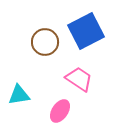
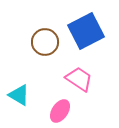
cyan triangle: rotated 40 degrees clockwise
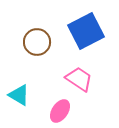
brown circle: moved 8 px left
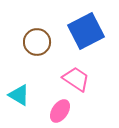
pink trapezoid: moved 3 px left
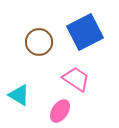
blue square: moved 1 px left, 1 px down
brown circle: moved 2 px right
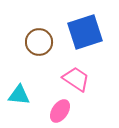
blue square: rotated 9 degrees clockwise
cyan triangle: rotated 25 degrees counterclockwise
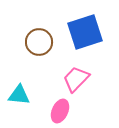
pink trapezoid: rotated 80 degrees counterclockwise
pink ellipse: rotated 10 degrees counterclockwise
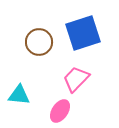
blue square: moved 2 px left, 1 px down
pink ellipse: rotated 10 degrees clockwise
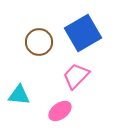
blue square: rotated 12 degrees counterclockwise
pink trapezoid: moved 3 px up
pink ellipse: rotated 20 degrees clockwise
